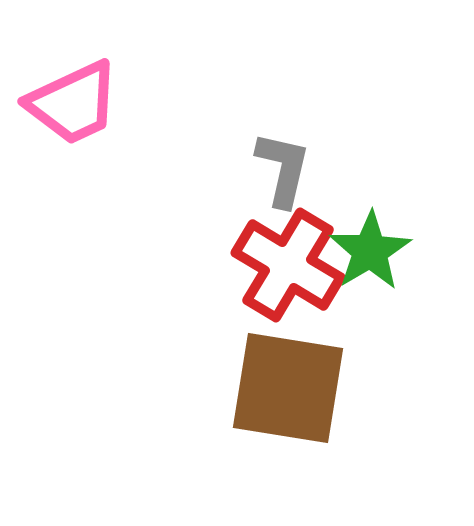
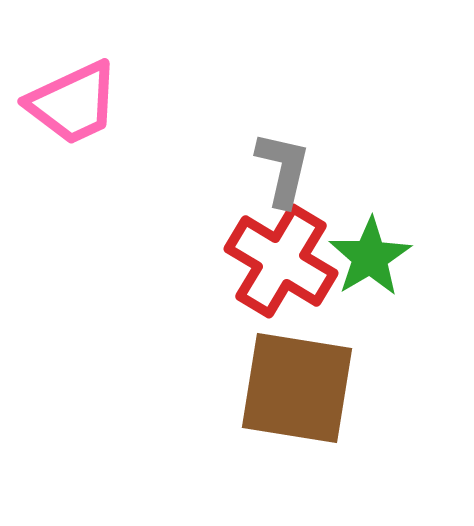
green star: moved 6 px down
red cross: moved 7 px left, 4 px up
brown square: moved 9 px right
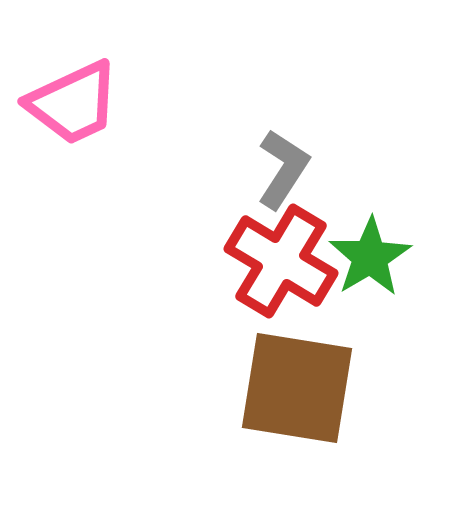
gray L-shape: rotated 20 degrees clockwise
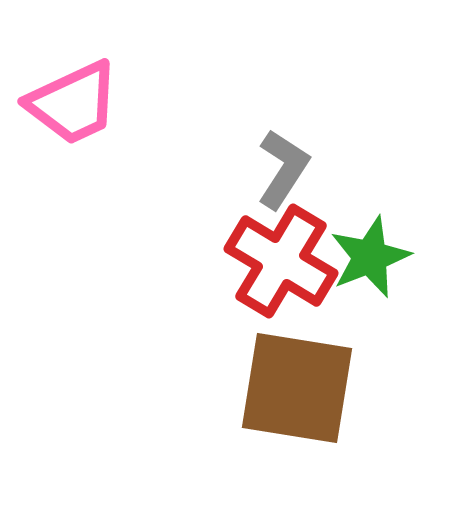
green star: rotated 10 degrees clockwise
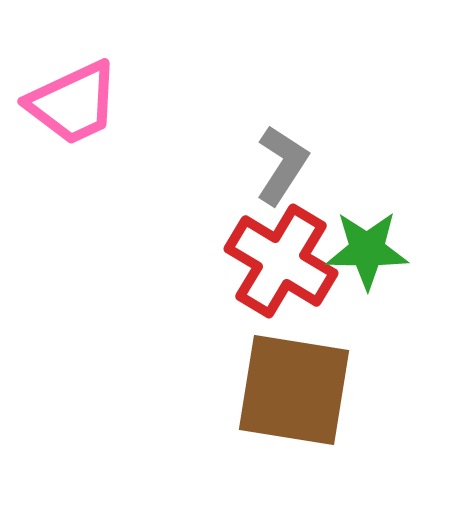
gray L-shape: moved 1 px left, 4 px up
green star: moved 3 px left, 7 px up; rotated 22 degrees clockwise
brown square: moved 3 px left, 2 px down
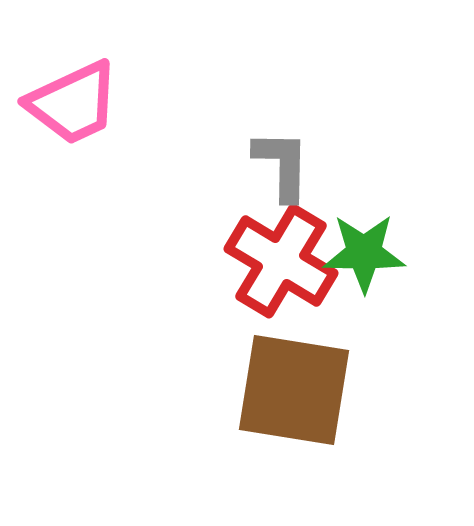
gray L-shape: rotated 32 degrees counterclockwise
green star: moved 3 px left, 3 px down
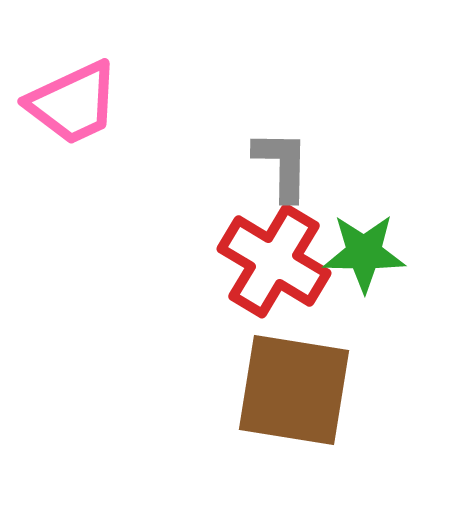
red cross: moved 7 px left
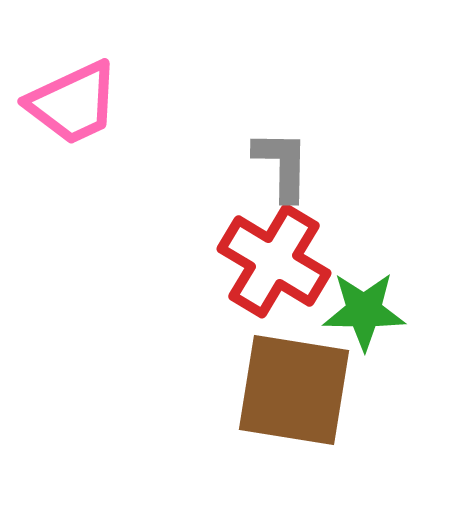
green star: moved 58 px down
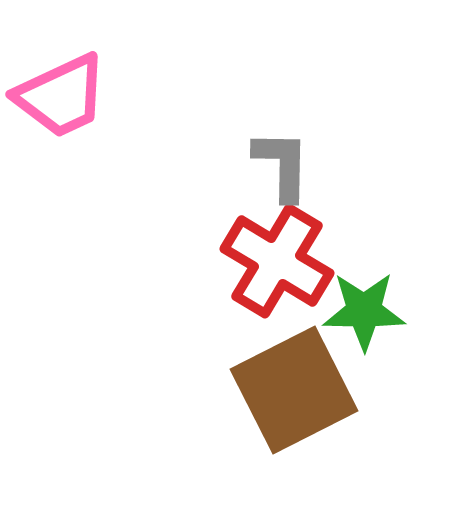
pink trapezoid: moved 12 px left, 7 px up
red cross: moved 3 px right
brown square: rotated 36 degrees counterclockwise
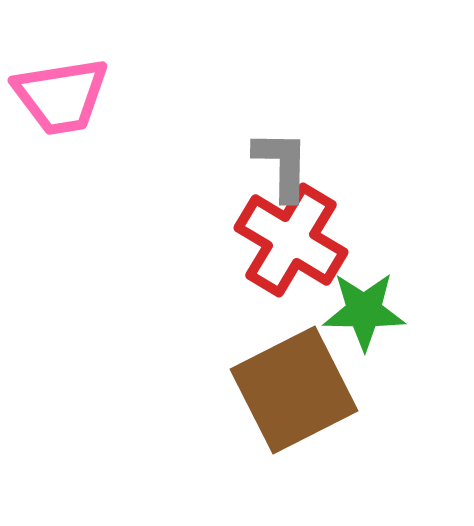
pink trapezoid: rotated 16 degrees clockwise
red cross: moved 14 px right, 21 px up
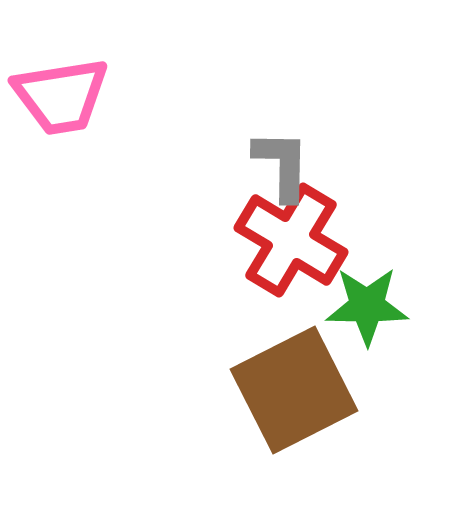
green star: moved 3 px right, 5 px up
